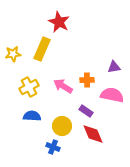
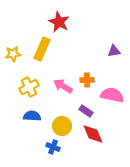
purple triangle: moved 16 px up
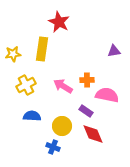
yellow rectangle: rotated 15 degrees counterclockwise
yellow cross: moved 3 px left, 2 px up
pink semicircle: moved 5 px left
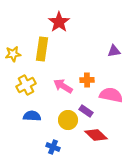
red star: rotated 10 degrees clockwise
pink semicircle: moved 4 px right
yellow circle: moved 6 px right, 6 px up
red diamond: moved 3 px right, 1 px down; rotated 25 degrees counterclockwise
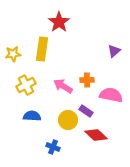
purple triangle: rotated 32 degrees counterclockwise
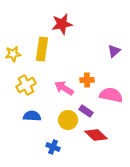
red star: moved 3 px right, 2 px down; rotated 25 degrees clockwise
pink arrow: moved 1 px right, 2 px down
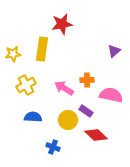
blue semicircle: moved 1 px right, 1 px down
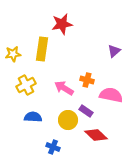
orange cross: rotated 16 degrees clockwise
